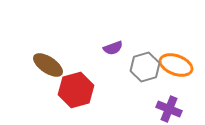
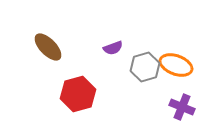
brown ellipse: moved 18 px up; rotated 12 degrees clockwise
red hexagon: moved 2 px right, 4 px down
purple cross: moved 13 px right, 2 px up
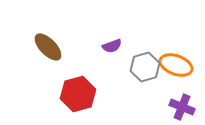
purple semicircle: moved 1 px left, 2 px up
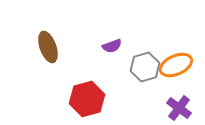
brown ellipse: rotated 24 degrees clockwise
orange ellipse: rotated 44 degrees counterclockwise
red hexagon: moved 9 px right, 5 px down
purple cross: moved 3 px left, 1 px down; rotated 15 degrees clockwise
